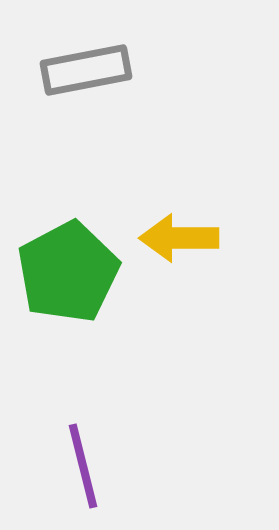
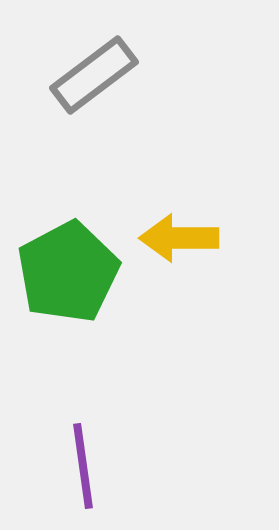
gray rectangle: moved 8 px right, 5 px down; rotated 26 degrees counterclockwise
purple line: rotated 6 degrees clockwise
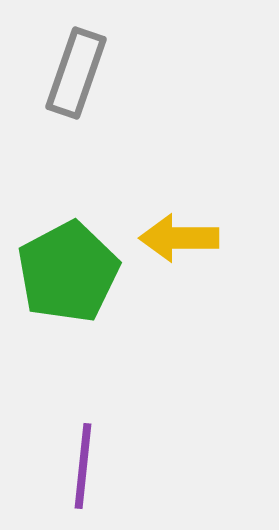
gray rectangle: moved 18 px left, 2 px up; rotated 34 degrees counterclockwise
purple line: rotated 14 degrees clockwise
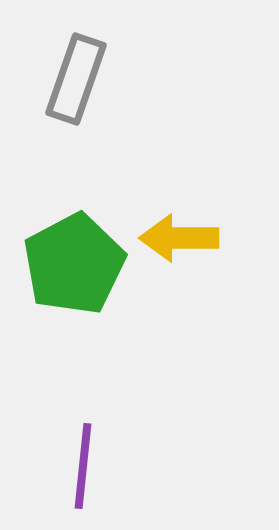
gray rectangle: moved 6 px down
green pentagon: moved 6 px right, 8 px up
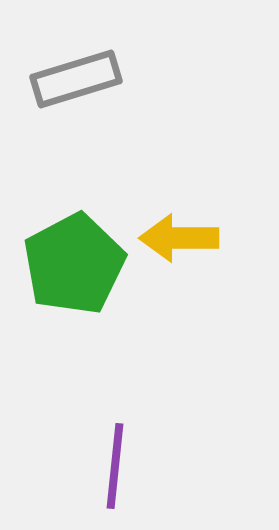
gray rectangle: rotated 54 degrees clockwise
purple line: moved 32 px right
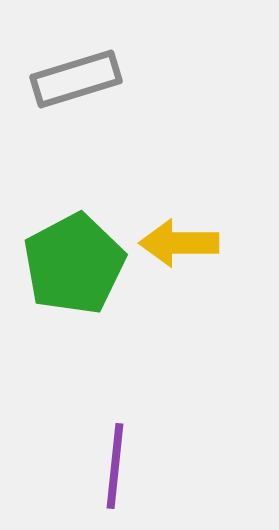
yellow arrow: moved 5 px down
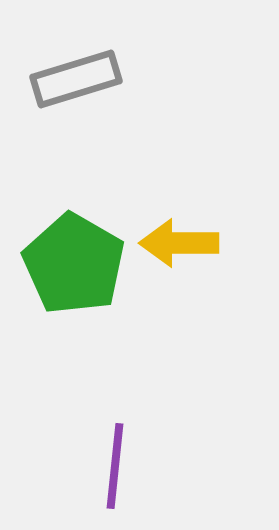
green pentagon: rotated 14 degrees counterclockwise
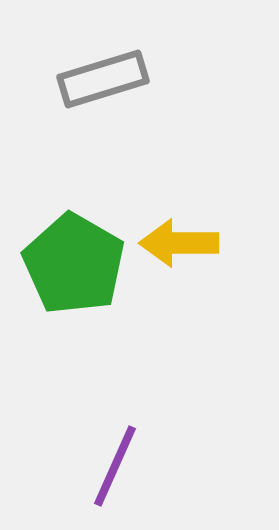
gray rectangle: moved 27 px right
purple line: rotated 18 degrees clockwise
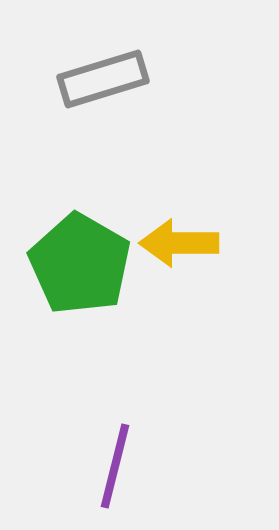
green pentagon: moved 6 px right
purple line: rotated 10 degrees counterclockwise
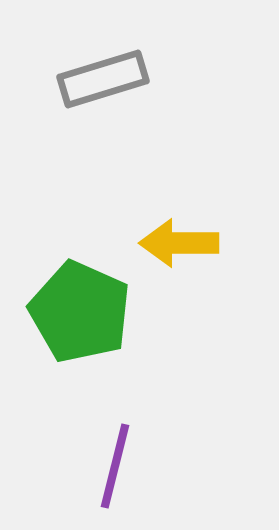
green pentagon: moved 48 px down; rotated 6 degrees counterclockwise
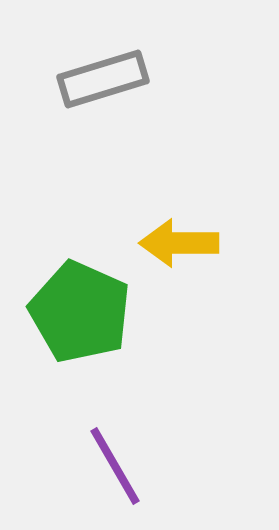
purple line: rotated 44 degrees counterclockwise
